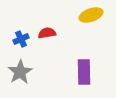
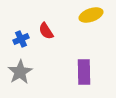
red semicircle: moved 1 px left, 2 px up; rotated 114 degrees counterclockwise
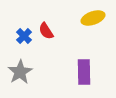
yellow ellipse: moved 2 px right, 3 px down
blue cross: moved 3 px right, 3 px up; rotated 21 degrees counterclockwise
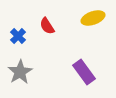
red semicircle: moved 1 px right, 5 px up
blue cross: moved 6 px left
purple rectangle: rotated 35 degrees counterclockwise
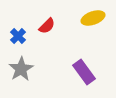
red semicircle: rotated 102 degrees counterclockwise
gray star: moved 1 px right, 3 px up
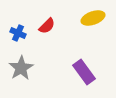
blue cross: moved 3 px up; rotated 21 degrees counterclockwise
gray star: moved 1 px up
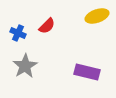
yellow ellipse: moved 4 px right, 2 px up
gray star: moved 4 px right, 2 px up
purple rectangle: moved 3 px right; rotated 40 degrees counterclockwise
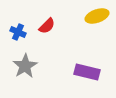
blue cross: moved 1 px up
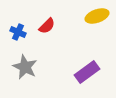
gray star: moved 1 px down; rotated 15 degrees counterclockwise
purple rectangle: rotated 50 degrees counterclockwise
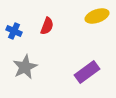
red semicircle: rotated 24 degrees counterclockwise
blue cross: moved 4 px left, 1 px up
gray star: rotated 20 degrees clockwise
